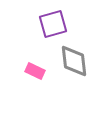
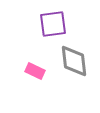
purple square: rotated 8 degrees clockwise
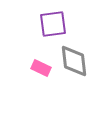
pink rectangle: moved 6 px right, 3 px up
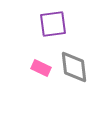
gray diamond: moved 6 px down
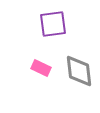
gray diamond: moved 5 px right, 4 px down
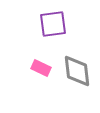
gray diamond: moved 2 px left
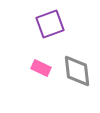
purple square: moved 3 px left; rotated 12 degrees counterclockwise
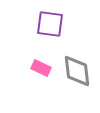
purple square: rotated 28 degrees clockwise
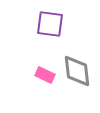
pink rectangle: moved 4 px right, 7 px down
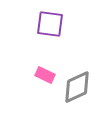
gray diamond: moved 16 px down; rotated 72 degrees clockwise
